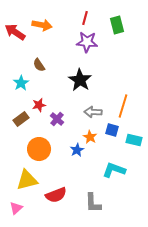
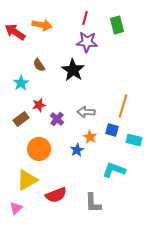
black star: moved 7 px left, 10 px up
gray arrow: moved 7 px left
yellow triangle: rotated 15 degrees counterclockwise
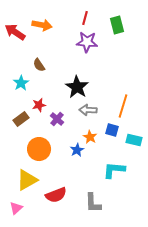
black star: moved 4 px right, 17 px down
gray arrow: moved 2 px right, 2 px up
cyan L-shape: rotated 15 degrees counterclockwise
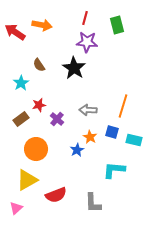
black star: moved 3 px left, 19 px up
blue square: moved 2 px down
orange circle: moved 3 px left
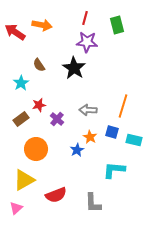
yellow triangle: moved 3 px left
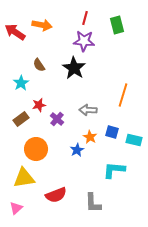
purple star: moved 3 px left, 1 px up
orange line: moved 11 px up
yellow triangle: moved 2 px up; rotated 20 degrees clockwise
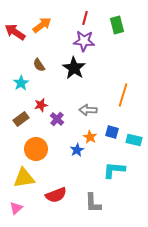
orange arrow: rotated 48 degrees counterclockwise
red star: moved 2 px right
